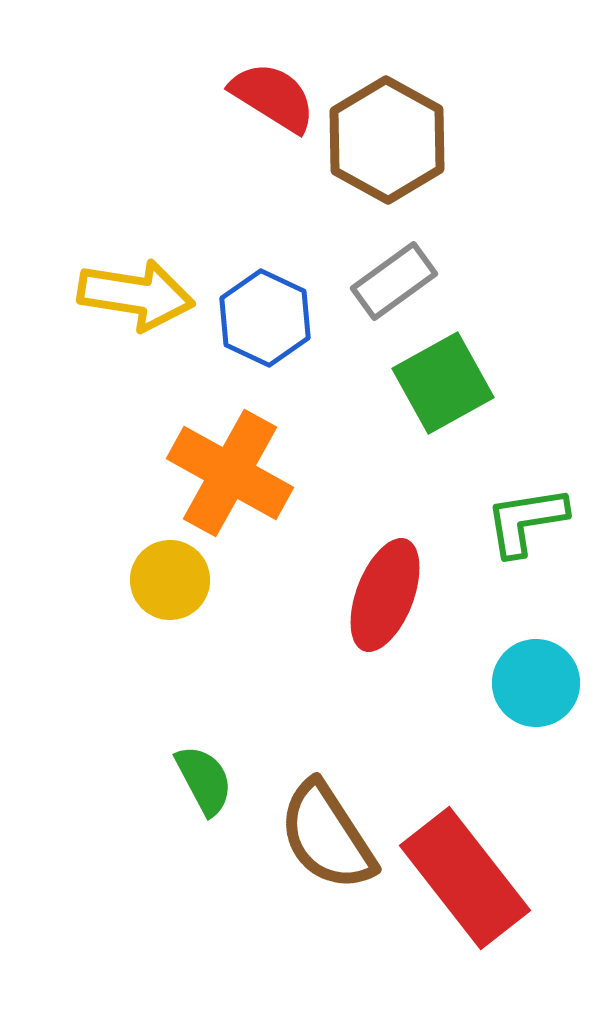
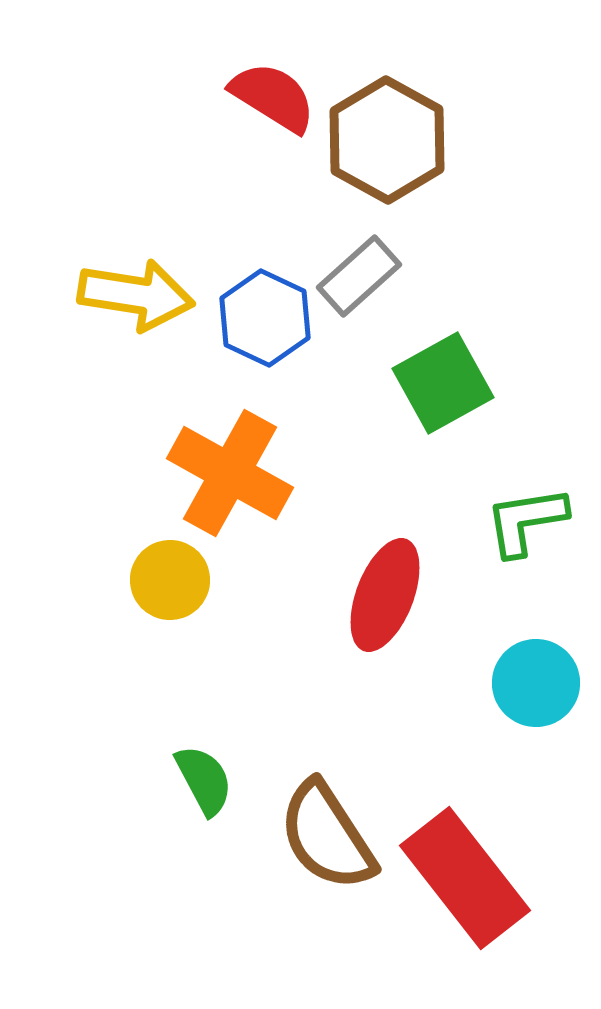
gray rectangle: moved 35 px left, 5 px up; rotated 6 degrees counterclockwise
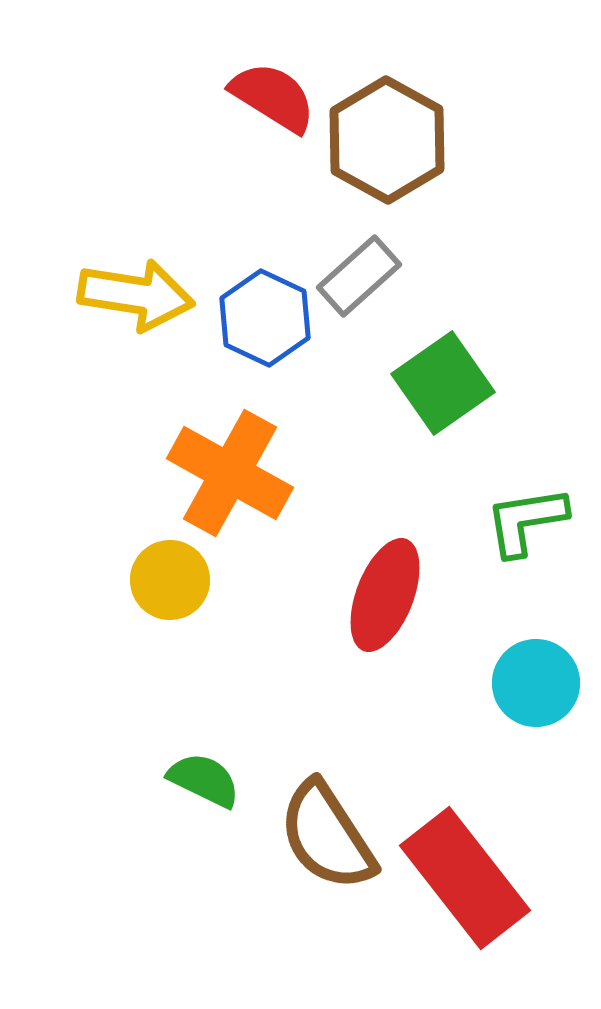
green square: rotated 6 degrees counterclockwise
green semicircle: rotated 36 degrees counterclockwise
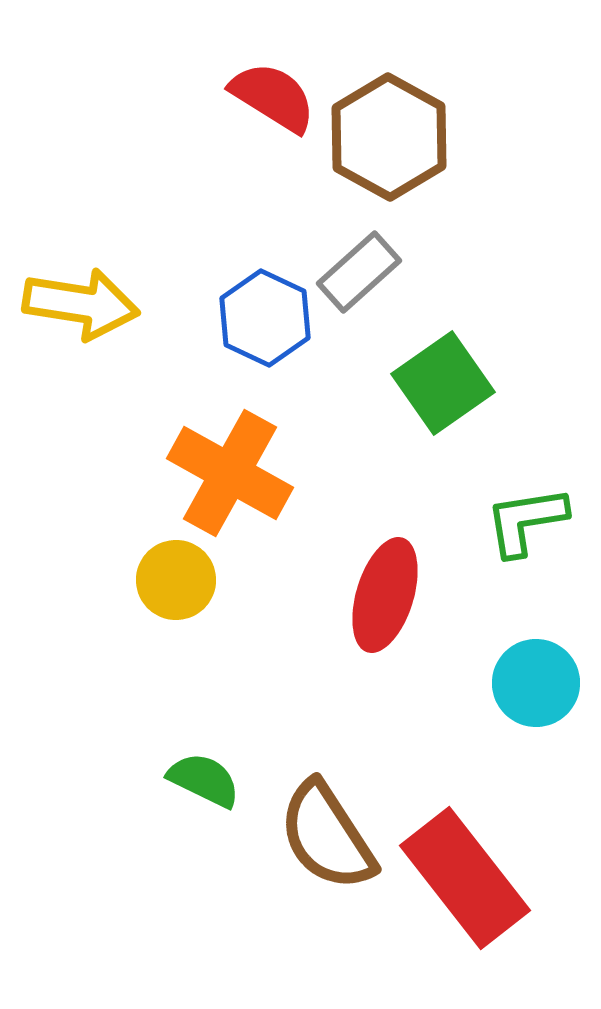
brown hexagon: moved 2 px right, 3 px up
gray rectangle: moved 4 px up
yellow arrow: moved 55 px left, 9 px down
yellow circle: moved 6 px right
red ellipse: rotated 4 degrees counterclockwise
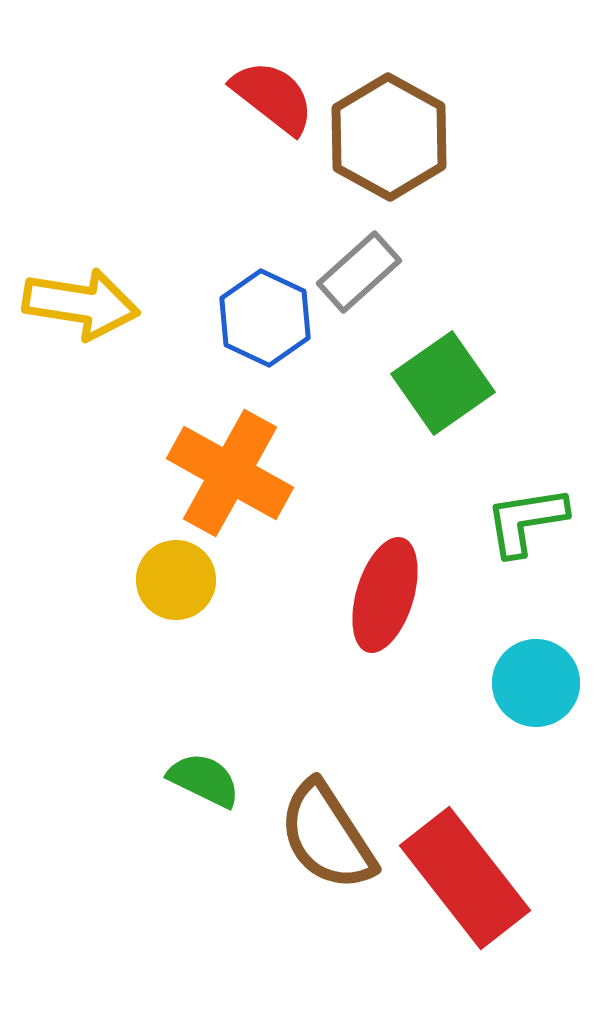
red semicircle: rotated 6 degrees clockwise
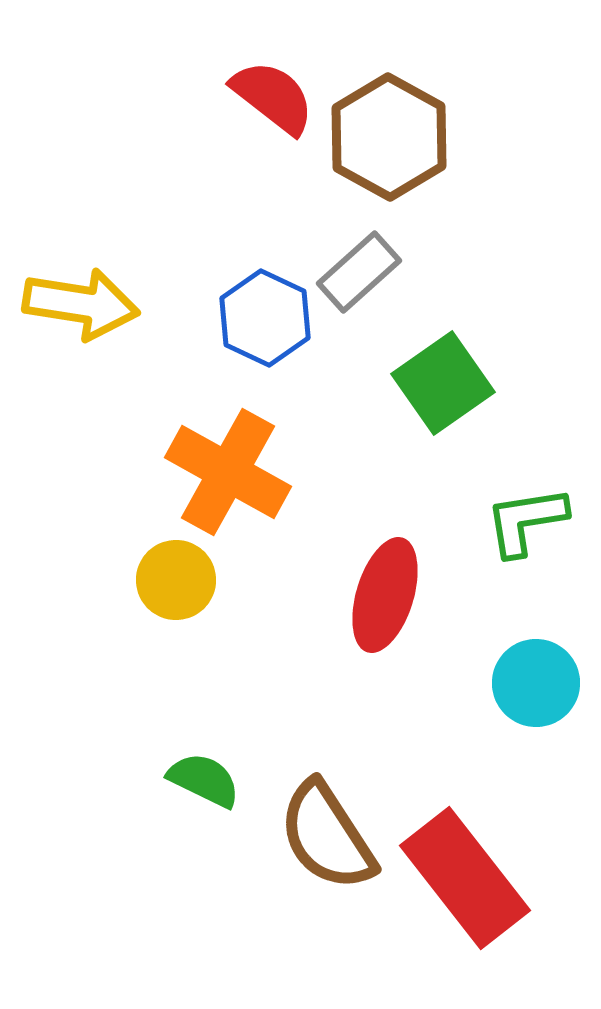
orange cross: moved 2 px left, 1 px up
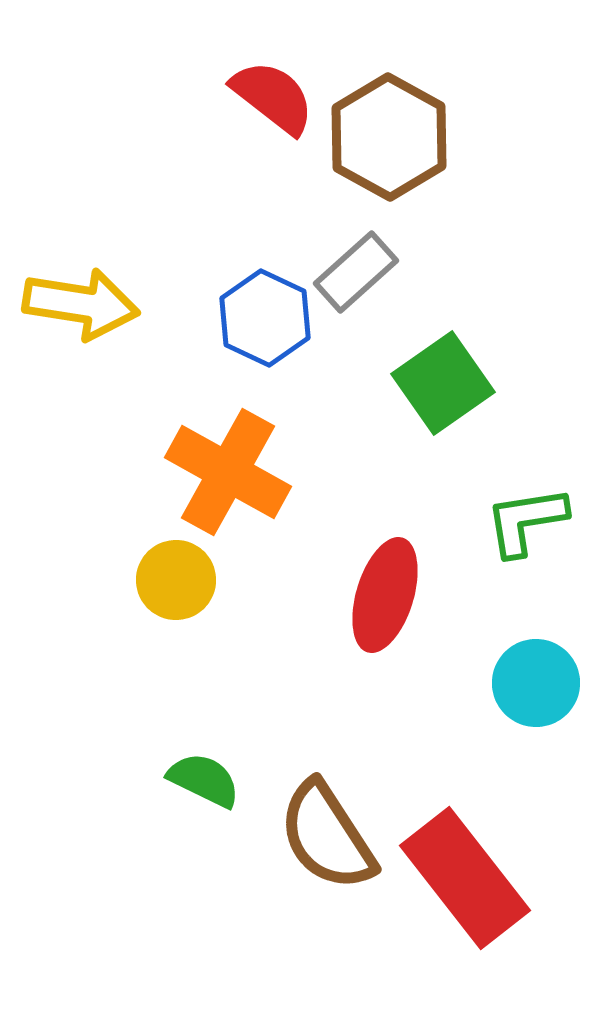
gray rectangle: moved 3 px left
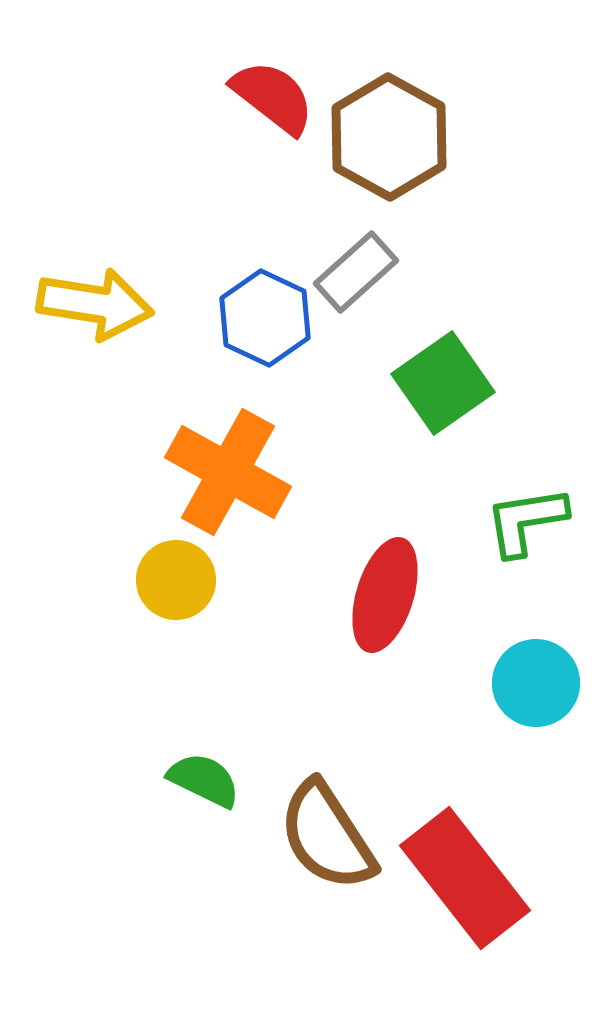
yellow arrow: moved 14 px right
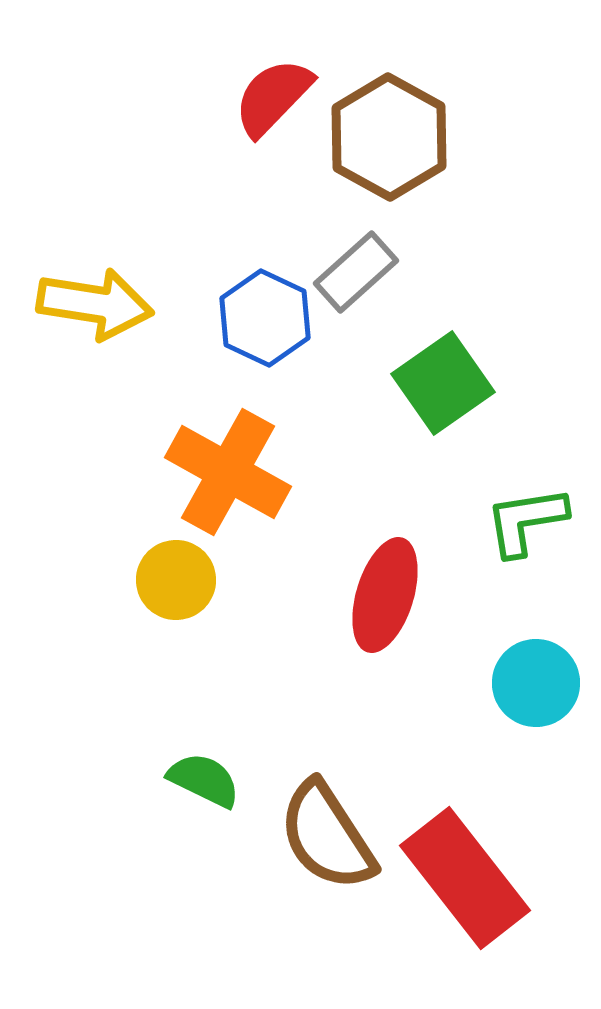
red semicircle: rotated 84 degrees counterclockwise
